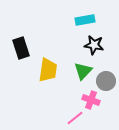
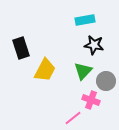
yellow trapezoid: moved 3 px left; rotated 20 degrees clockwise
pink line: moved 2 px left
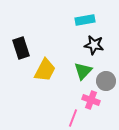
pink line: rotated 30 degrees counterclockwise
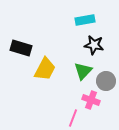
black rectangle: rotated 55 degrees counterclockwise
yellow trapezoid: moved 1 px up
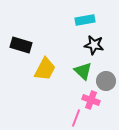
black rectangle: moved 3 px up
green triangle: rotated 30 degrees counterclockwise
pink line: moved 3 px right
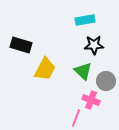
black star: rotated 12 degrees counterclockwise
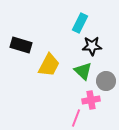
cyan rectangle: moved 5 px left, 3 px down; rotated 54 degrees counterclockwise
black star: moved 2 px left, 1 px down
yellow trapezoid: moved 4 px right, 4 px up
pink cross: rotated 30 degrees counterclockwise
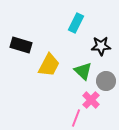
cyan rectangle: moved 4 px left
black star: moved 9 px right
pink cross: rotated 36 degrees counterclockwise
